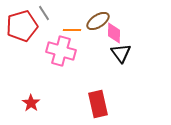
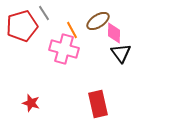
orange line: rotated 60 degrees clockwise
pink cross: moved 3 px right, 2 px up
red star: rotated 18 degrees counterclockwise
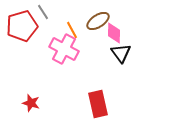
gray line: moved 1 px left, 1 px up
pink cross: rotated 12 degrees clockwise
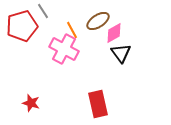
gray line: moved 1 px up
pink diamond: rotated 60 degrees clockwise
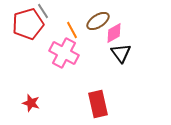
red pentagon: moved 6 px right, 2 px up
pink cross: moved 4 px down
